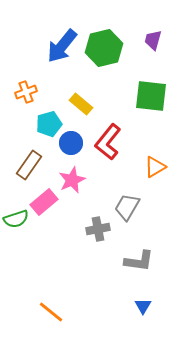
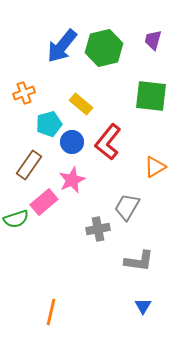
orange cross: moved 2 px left, 1 px down
blue circle: moved 1 px right, 1 px up
orange line: rotated 64 degrees clockwise
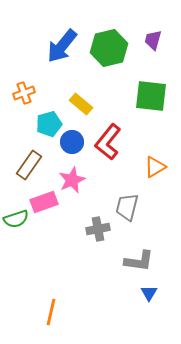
green hexagon: moved 5 px right
pink rectangle: rotated 20 degrees clockwise
gray trapezoid: rotated 16 degrees counterclockwise
blue triangle: moved 6 px right, 13 px up
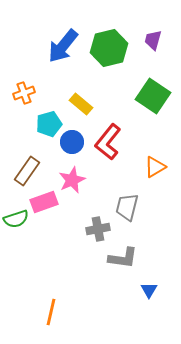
blue arrow: moved 1 px right
green square: moved 2 px right; rotated 28 degrees clockwise
brown rectangle: moved 2 px left, 6 px down
gray L-shape: moved 16 px left, 3 px up
blue triangle: moved 3 px up
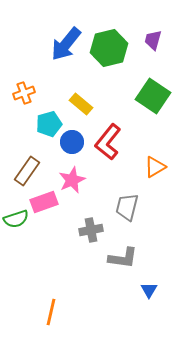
blue arrow: moved 3 px right, 2 px up
gray cross: moved 7 px left, 1 px down
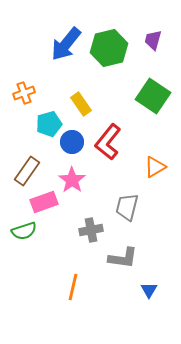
yellow rectangle: rotated 15 degrees clockwise
pink star: rotated 12 degrees counterclockwise
green semicircle: moved 8 px right, 12 px down
orange line: moved 22 px right, 25 px up
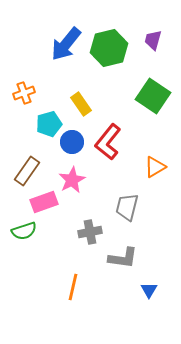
pink star: rotated 8 degrees clockwise
gray cross: moved 1 px left, 2 px down
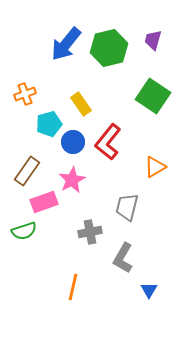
orange cross: moved 1 px right, 1 px down
blue circle: moved 1 px right
gray L-shape: rotated 112 degrees clockwise
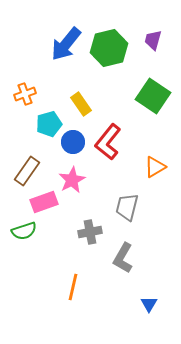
blue triangle: moved 14 px down
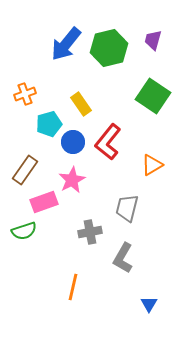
orange triangle: moved 3 px left, 2 px up
brown rectangle: moved 2 px left, 1 px up
gray trapezoid: moved 1 px down
